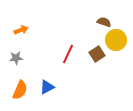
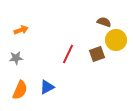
brown square: rotated 14 degrees clockwise
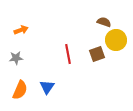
red line: rotated 36 degrees counterclockwise
blue triangle: rotated 28 degrees counterclockwise
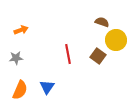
brown semicircle: moved 2 px left
brown square: moved 1 px right, 2 px down; rotated 35 degrees counterclockwise
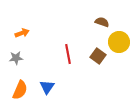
orange arrow: moved 1 px right, 3 px down
yellow circle: moved 3 px right, 2 px down
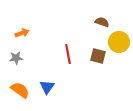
brown square: rotated 21 degrees counterclockwise
orange semicircle: rotated 78 degrees counterclockwise
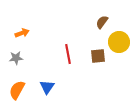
brown semicircle: rotated 72 degrees counterclockwise
brown square: rotated 21 degrees counterclockwise
orange semicircle: moved 3 px left; rotated 96 degrees counterclockwise
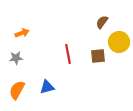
blue triangle: rotated 42 degrees clockwise
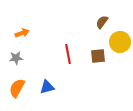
yellow circle: moved 1 px right
orange semicircle: moved 2 px up
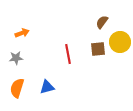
brown square: moved 7 px up
orange semicircle: rotated 12 degrees counterclockwise
